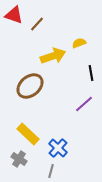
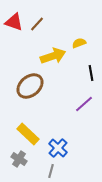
red triangle: moved 7 px down
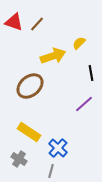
yellow semicircle: rotated 24 degrees counterclockwise
yellow rectangle: moved 1 px right, 2 px up; rotated 10 degrees counterclockwise
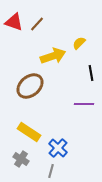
purple line: rotated 42 degrees clockwise
gray cross: moved 2 px right
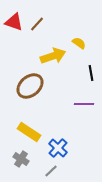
yellow semicircle: rotated 80 degrees clockwise
gray line: rotated 32 degrees clockwise
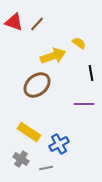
brown ellipse: moved 7 px right, 1 px up
blue cross: moved 1 px right, 4 px up; rotated 18 degrees clockwise
gray line: moved 5 px left, 3 px up; rotated 32 degrees clockwise
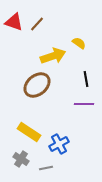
black line: moved 5 px left, 6 px down
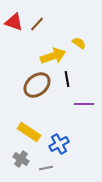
black line: moved 19 px left
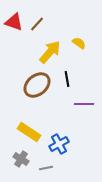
yellow arrow: moved 3 px left, 4 px up; rotated 30 degrees counterclockwise
